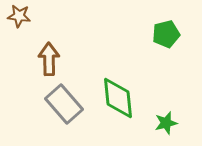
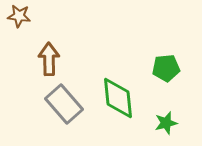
green pentagon: moved 34 px down; rotated 8 degrees clockwise
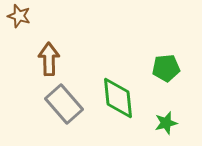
brown star: rotated 10 degrees clockwise
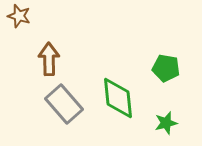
green pentagon: rotated 16 degrees clockwise
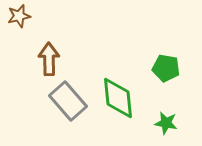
brown star: rotated 30 degrees counterclockwise
gray rectangle: moved 4 px right, 3 px up
green star: rotated 25 degrees clockwise
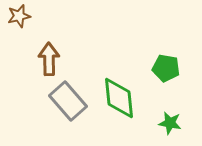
green diamond: moved 1 px right
green star: moved 4 px right
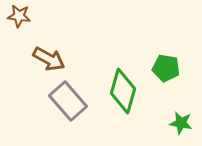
brown star: rotated 20 degrees clockwise
brown arrow: rotated 120 degrees clockwise
green diamond: moved 4 px right, 7 px up; rotated 21 degrees clockwise
green star: moved 11 px right
